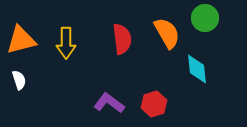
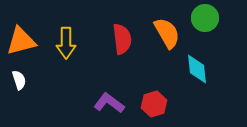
orange triangle: moved 1 px down
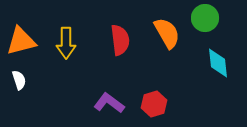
red semicircle: moved 2 px left, 1 px down
cyan diamond: moved 21 px right, 6 px up
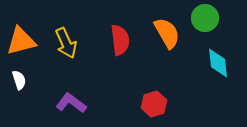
yellow arrow: rotated 24 degrees counterclockwise
purple L-shape: moved 38 px left
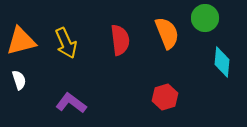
orange semicircle: rotated 8 degrees clockwise
cyan diamond: moved 4 px right, 1 px up; rotated 12 degrees clockwise
red hexagon: moved 11 px right, 7 px up
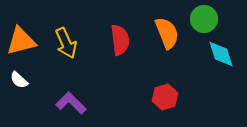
green circle: moved 1 px left, 1 px down
cyan diamond: moved 1 px left, 8 px up; rotated 24 degrees counterclockwise
white semicircle: rotated 150 degrees clockwise
purple L-shape: rotated 8 degrees clockwise
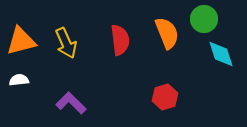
white semicircle: rotated 132 degrees clockwise
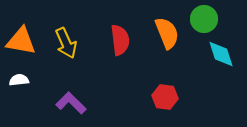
orange triangle: rotated 24 degrees clockwise
red hexagon: rotated 25 degrees clockwise
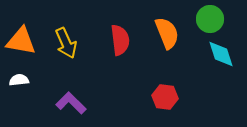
green circle: moved 6 px right
